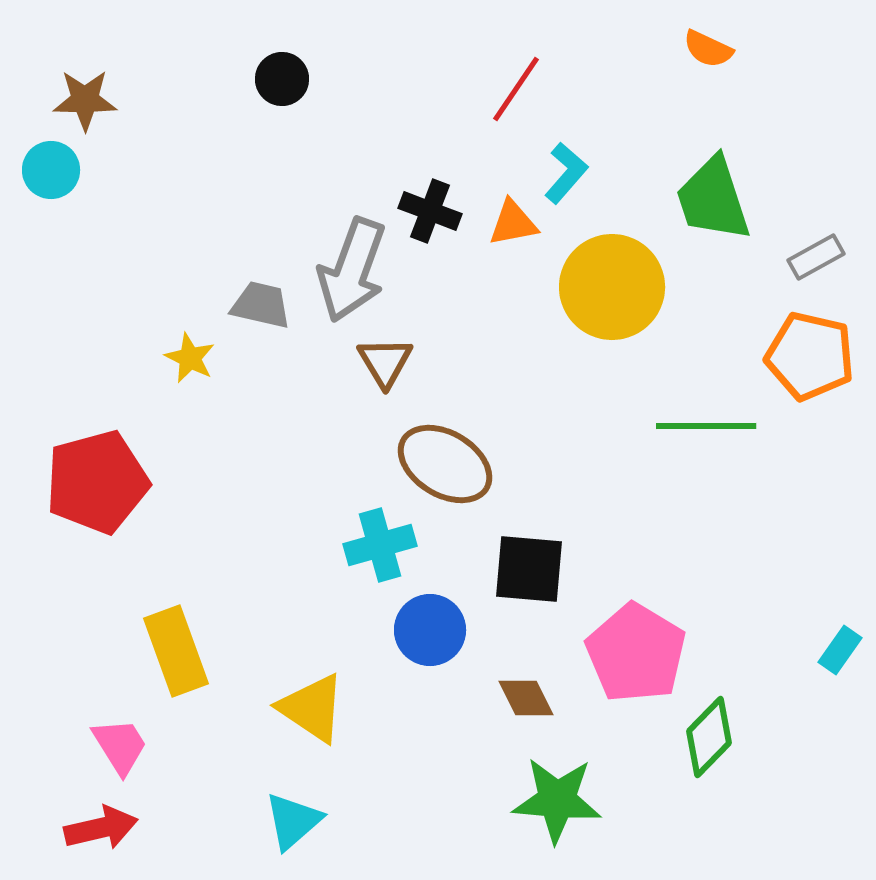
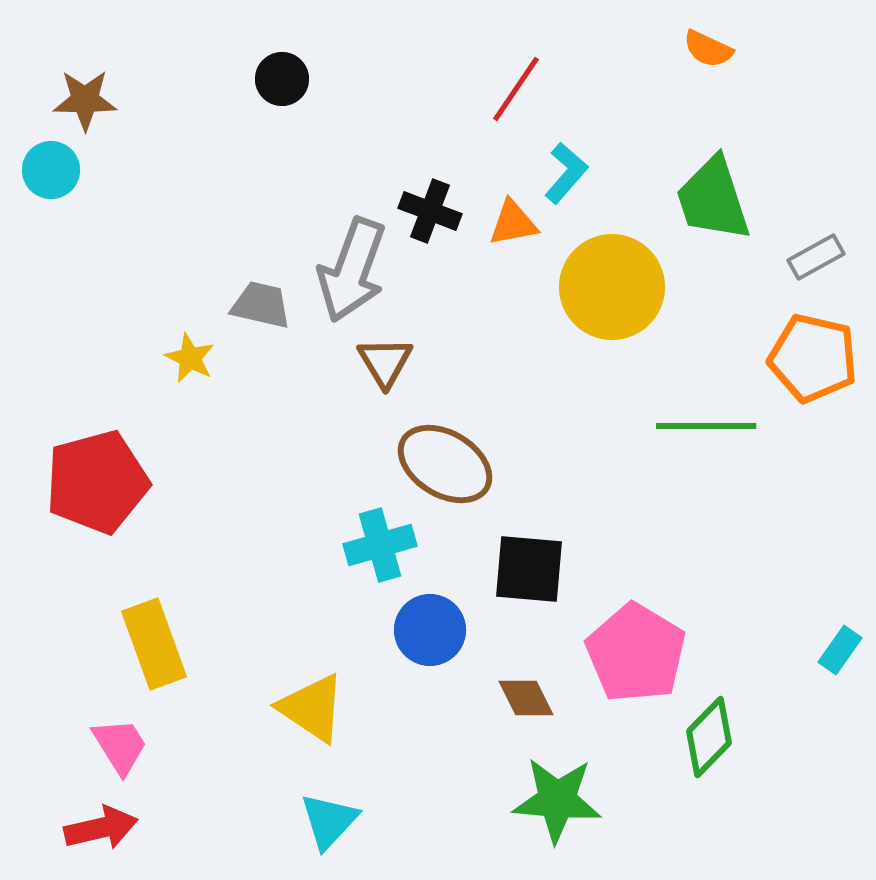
orange pentagon: moved 3 px right, 2 px down
yellow rectangle: moved 22 px left, 7 px up
cyan triangle: moved 36 px right; rotated 6 degrees counterclockwise
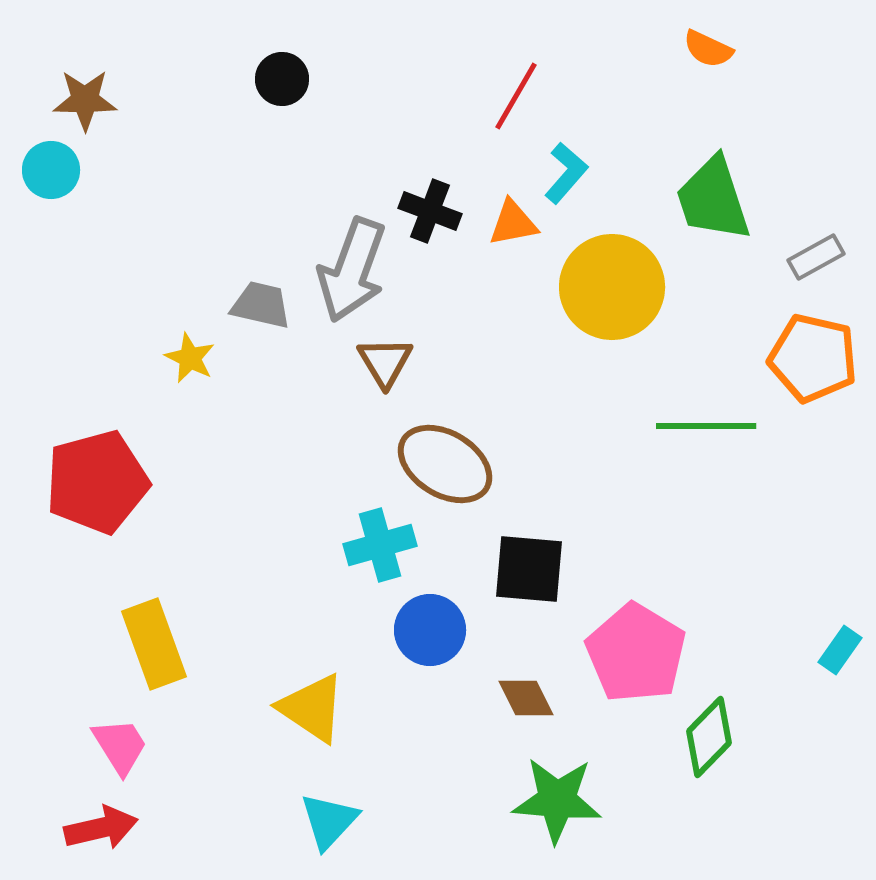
red line: moved 7 px down; rotated 4 degrees counterclockwise
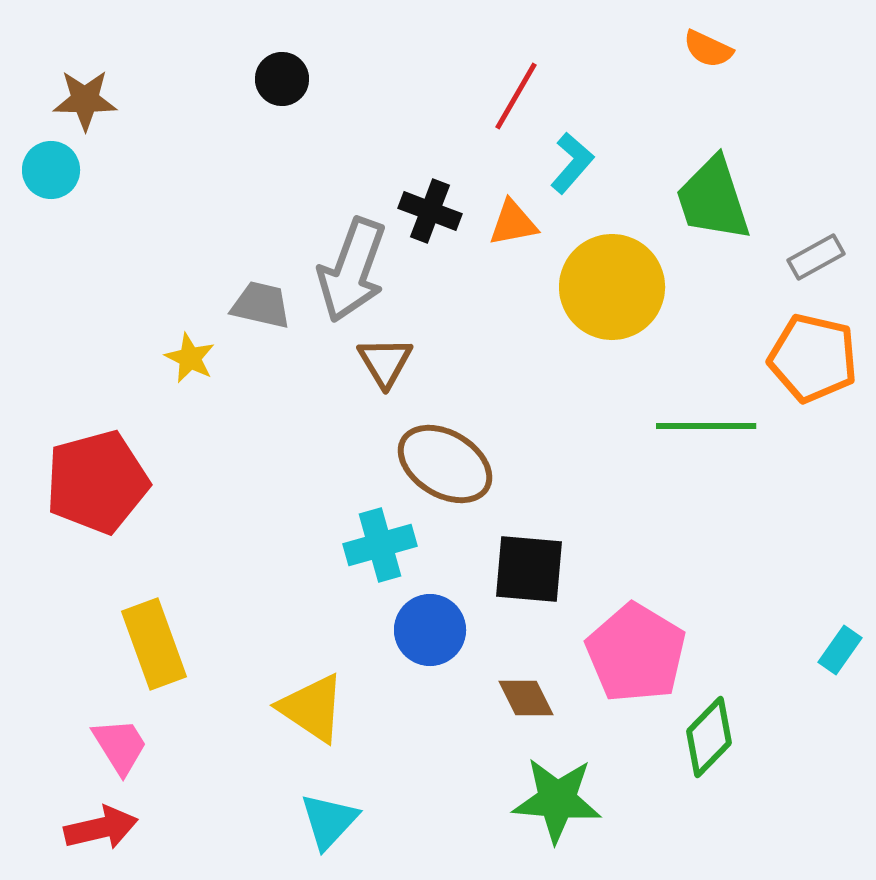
cyan L-shape: moved 6 px right, 10 px up
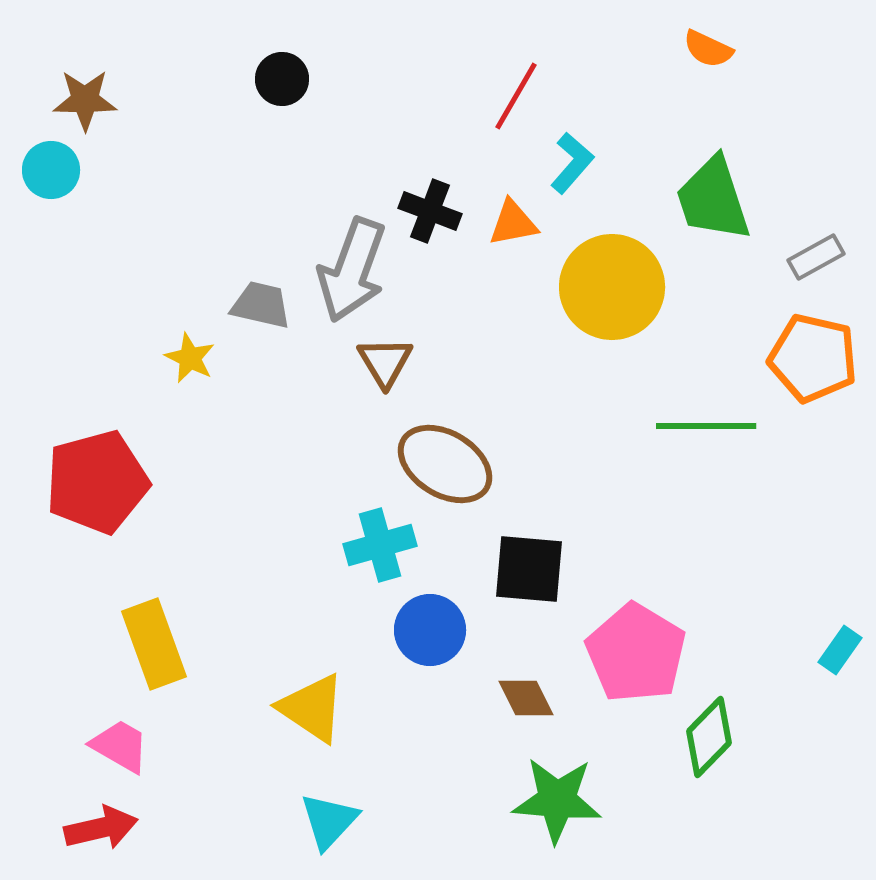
pink trapezoid: rotated 28 degrees counterclockwise
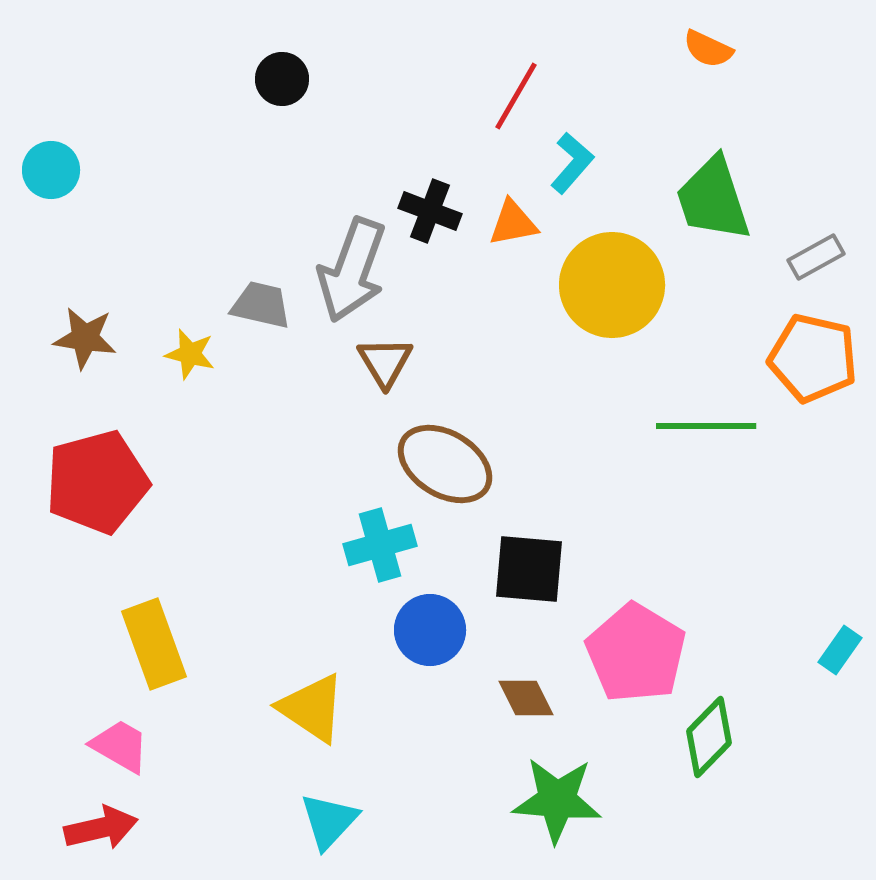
brown star: moved 238 px down; rotated 8 degrees clockwise
yellow circle: moved 2 px up
yellow star: moved 4 px up; rotated 12 degrees counterclockwise
